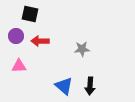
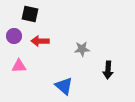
purple circle: moved 2 px left
black arrow: moved 18 px right, 16 px up
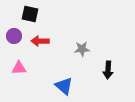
pink triangle: moved 2 px down
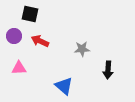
red arrow: rotated 24 degrees clockwise
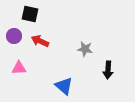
gray star: moved 3 px right; rotated 14 degrees clockwise
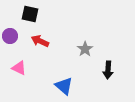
purple circle: moved 4 px left
gray star: rotated 28 degrees clockwise
pink triangle: rotated 28 degrees clockwise
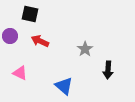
pink triangle: moved 1 px right, 5 px down
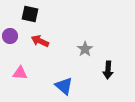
pink triangle: rotated 21 degrees counterclockwise
